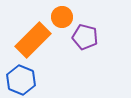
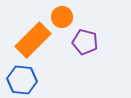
purple pentagon: moved 5 px down
blue hexagon: moved 1 px right; rotated 16 degrees counterclockwise
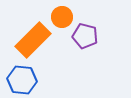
purple pentagon: moved 6 px up
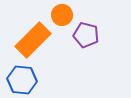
orange circle: moved 2 px up
purple pentagon: moved 1 px right, 1 px up
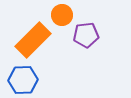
purple pentagon: rotated 20 degrees counterclockwise
blue hexagon: moved 1 px right; rotated 8 degrees counterclockwise
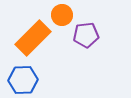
orange rectangle: moved 2 px up
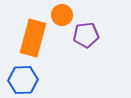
orange rectangle: rotated 30 degrees counterclockwise
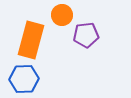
orange rectangle: moved 2 px left, 2 px down
blue hexagon: moved 1 px right, 1 px up
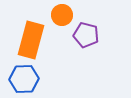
purple pentagon: rotated 20 degrees clockwise
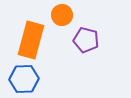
purple pentagon: moved 5 px down
